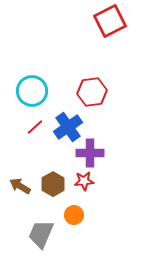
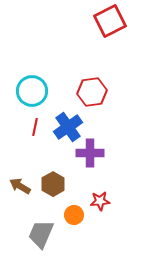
red line: rotated 36 degrees counterclockwise
red star: moved 16 px right, 20 px down
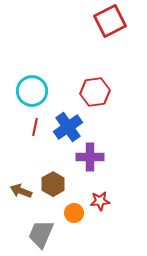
red hexagon: moved 3 px right
purple cross: moved 4 px down
brown arrow: moved 1 px right, 5 px down; rotated 10 degrees counterclockwise
orange circle: moved 2 px up
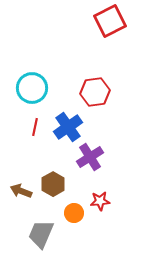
cyan circle: moved 3 px up
purple cross: rotated 32 degrees counterclockwise
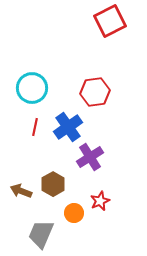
red star: rotated 18 degrees counterclockwise
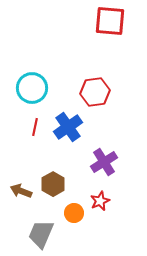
red square: rotated 32 degrees clockwise
purple cross: moved 14 px right, 5 px down
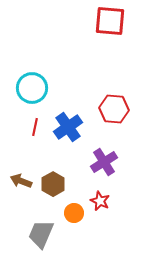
red hexagon: moved 19 px right, 17 px down; rotated 12 degrees clockwise
brown arrow: moved 10 px up
red star: rotated 24 degrees counterclockwise
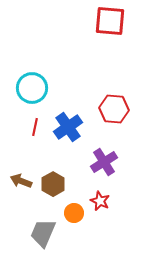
gray trapezoid: moved 2 px right, 1 px up
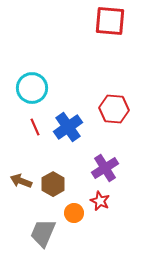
red line: rotated 36 degrees counterclockwise
purple cross: moved 1 px right, 6 px down
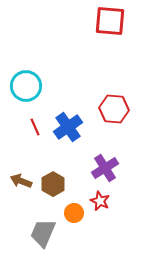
cyan circle: moved 6 px left, 2 px up
